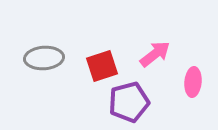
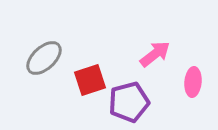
gray ellipse: rotated 39 degrees counterclockwise
red square: moved 12 px left, 14 px down
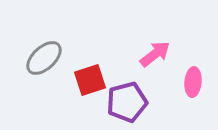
purple pentagon: moved 2 px left
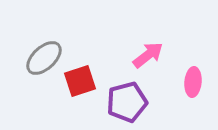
pink arrow: moved 7 px left, 1 px down
red square: moved 10 px left, 1 px down
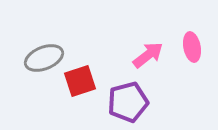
gray ellipse: rotated 21 degrees clockwise
pink ellipse: moved 1 px left, 35 px up; rotated 16 degrees counterclockwise
purple pentagon: moved 1 px right
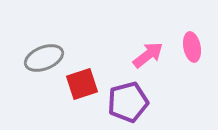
red square: moved 2 px right, 3 px down
